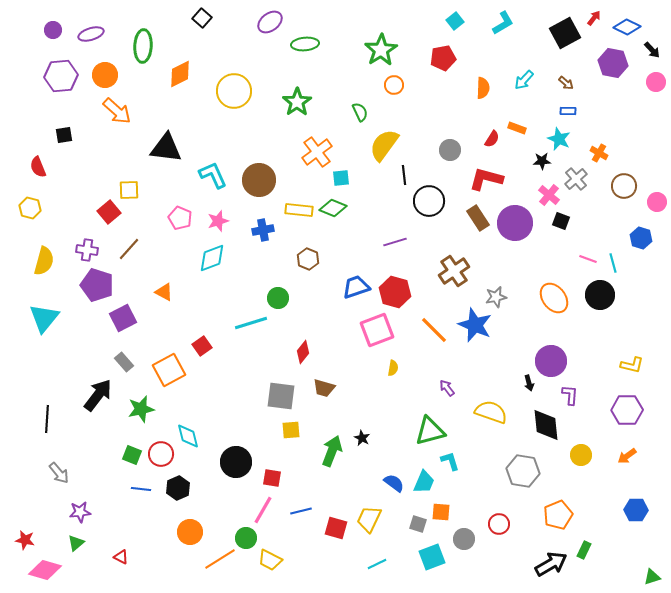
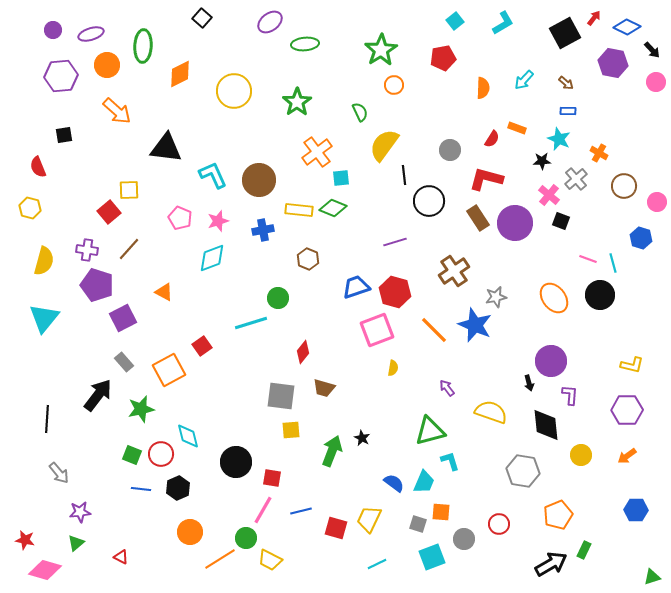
orange circle at (105, 75): moved 2 px right, 10 px up
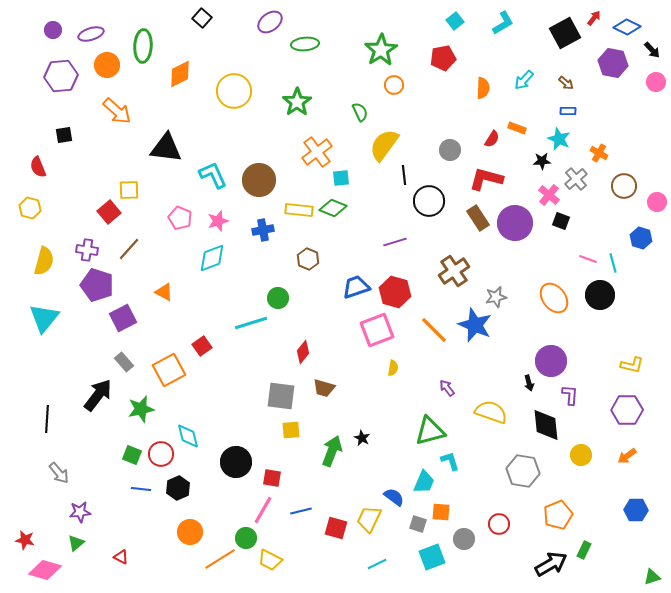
blue semicircle at (394, 483): moved 14 px down
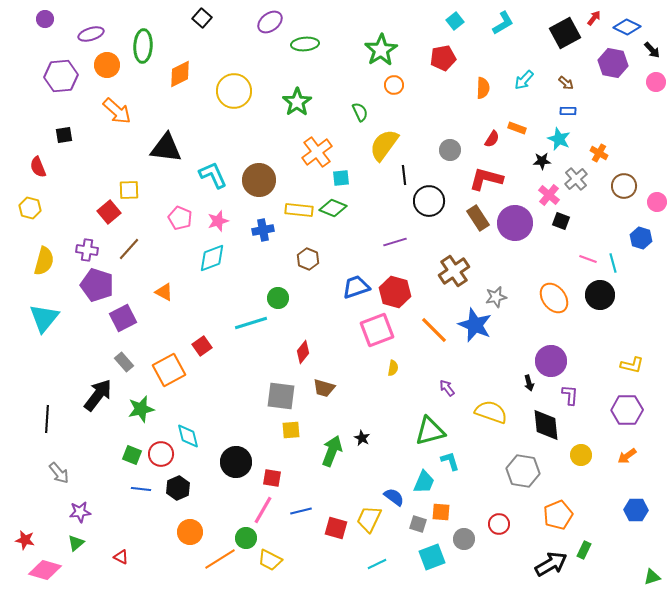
purple circle at (53, 30): moved 8 px left, 11 px up
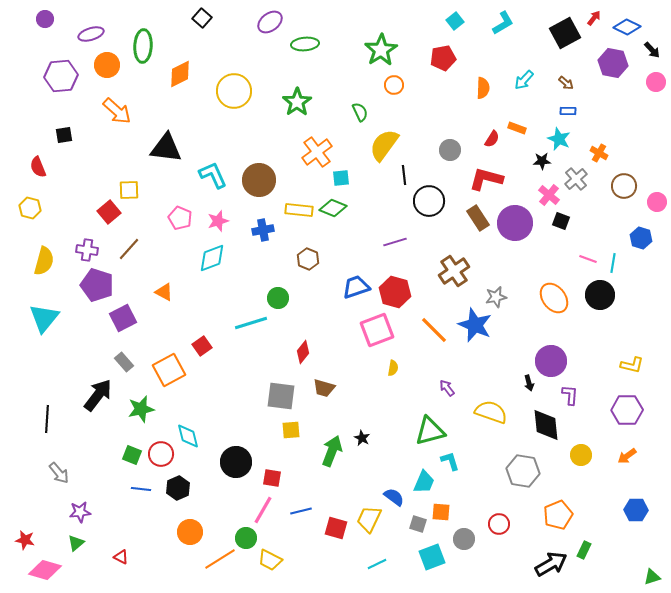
cyan line at (613, 263): rotated 24 degrees clockwise
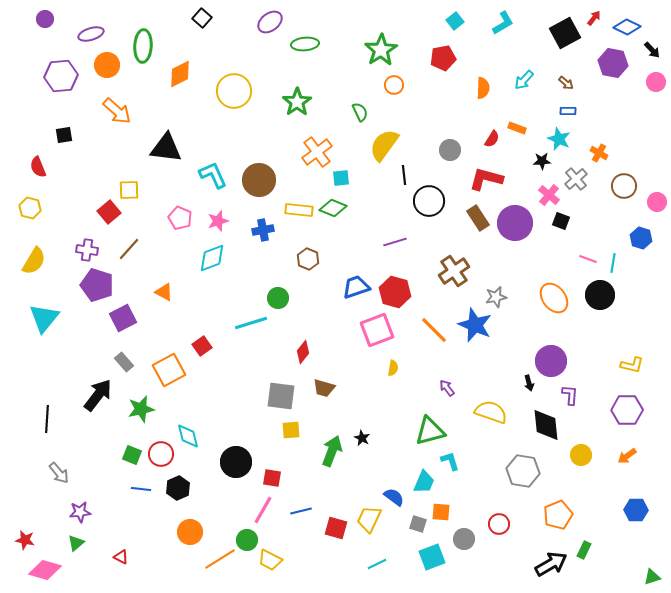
yellow semicircle at (44, 261): moved 10 px left; rotated 16 degrees clockwise
green circle at (246, 538): moved 1 px right, 2 px down
